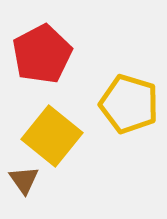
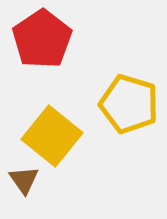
red pentagon: moved 15 px up; rotated 6 degrees counterclockwise
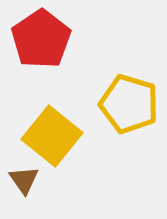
red pentagon: moved 1 px left
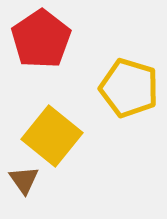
yellow pentagon: moved 16 px up
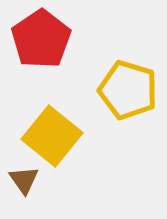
yellow pentagon: moved 1 px left, 2 px down
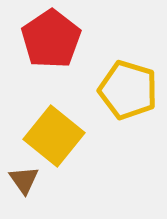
red pentagon: moved 10 px right
yellow square: moved 2 px right
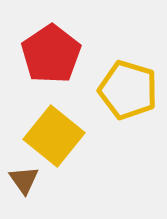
red pentagon: moved 15 px down
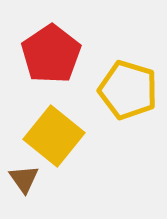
brown triangle: moved 1 px up
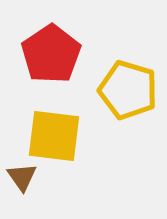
yellow square: rotated 32 degrees counterclockwise
brown triangle: moved 2 px left, 2 px up
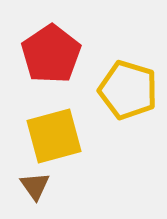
yellow square: rotated 22 degrees counterclockwise
brown triangle: moved 13 px right, 9 px down
